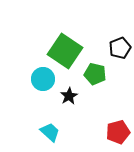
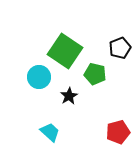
cyan circle: moved 4 px left, 2 px up
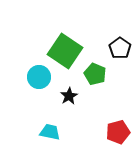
black pentagon: rotated 15 degrees counterclockwise
green pentagon: rotated 10 degrees clockwise
cyan trapezoid: rotated 30 degrees counterclockwise
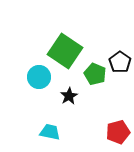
black pentagon: moved 14 px down
